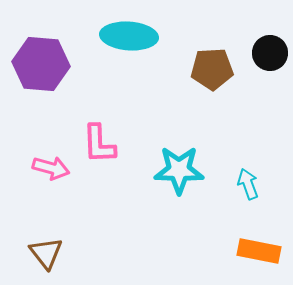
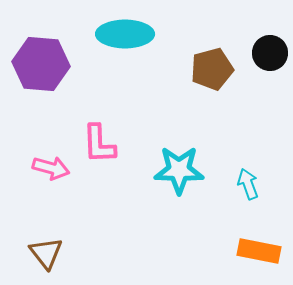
cyan ellipse: moved 4 px left, 2 px up; rotated 4 degrees counterclockwise
brown pentagon: rotated 12 degrees counterclockwise
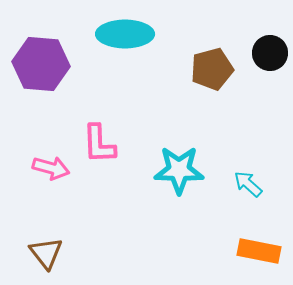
cyan arrow: rotated 28 degrees counterclockwise
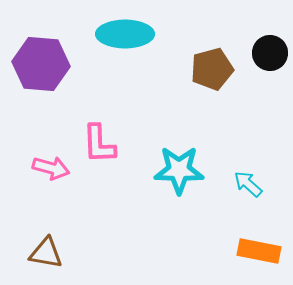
brown triangle: rotated 42 degrees counterclockwise
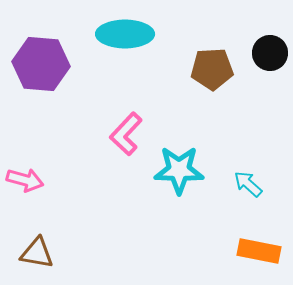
brown pentagon: rotated 12 degrees clockwise
pink L-shape: moved 27 px right, 10 px up; rotated 45 degrees clockwise
pink arrow: moved 26 px left, 12 px down
brown triangle: moved 9 px left
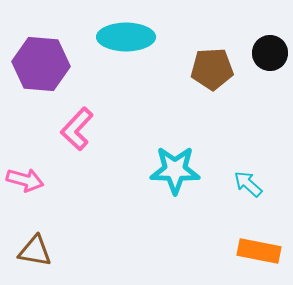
cyan ellipse: moved 1 px right, 3 px down
pink L-shape: moved 49 px left, 5 px up
cyan star: moved 4 px left
brown triangle: moved 2 px left, 2 px up
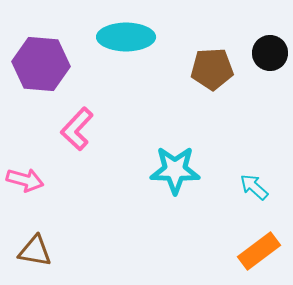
cyan arrow: moved 6 px right, 3 px down
orange rectangle: rotated 48 degrees counterclockwise
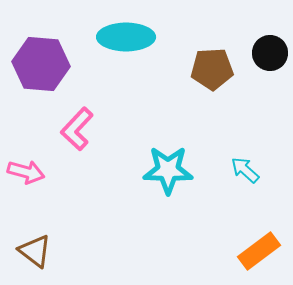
cyan star: moved 7 px left
pink arrow: moved 1 px right, 8 px up
cyan arrow: moved 9 px left, 17 px up
brown triangle: rotated 27 degrees clockwise
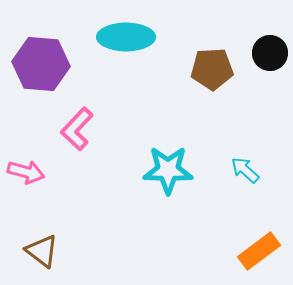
brown triangle: moved 7 px right
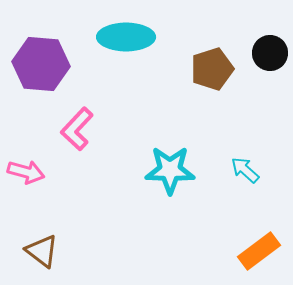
brown pentagon: rotated 15 degrees counterclockwise
cyan star: moved 2 px right
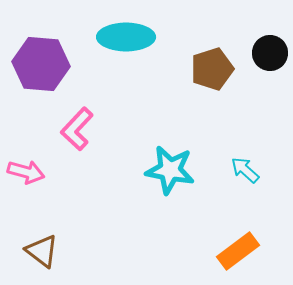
cyan star: rotated 9 degrees clockwise
orange rectangle: moved 21 px left
